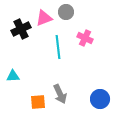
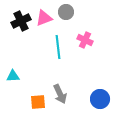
black cross: moved 8 px up
pink cross: moved 2 px down
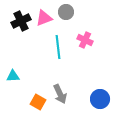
orange square: rotated 35 degrees clockwise
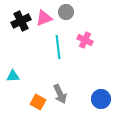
blue circle: moved 1 px right
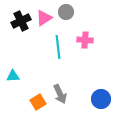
pink triangle: rotated 12 degrees counterclockwise
pink cross: rotated 21 degrees counterclockwise
orange square: rotated 28 degrees clockwise
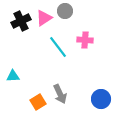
gray circle: moved 1 px left, 1 px up
cyan line: rotated 30 degrees counterclockwise
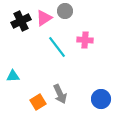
cyan line: moved 1 px left
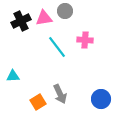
pink triangle: rotated 24 degrees clockwise
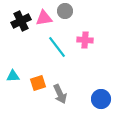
orange square: moved 19 px up; rotated 14 degrees clockwise
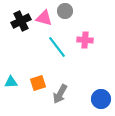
pink triangle: rotated 24 degrees clockwise
cyan triangle: moved 2 px left, 6 px down
gray arrow: rotated 54 degrees clockwise
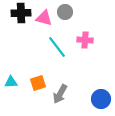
gray circle: moved 1 px down
black cross: moved 8 px up; rotated 24 degrees clockwise
